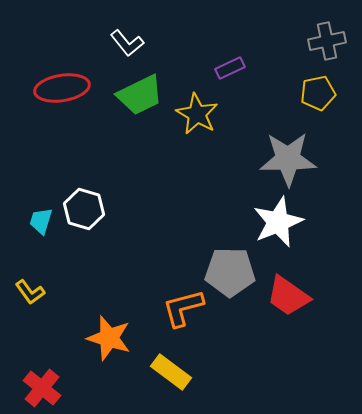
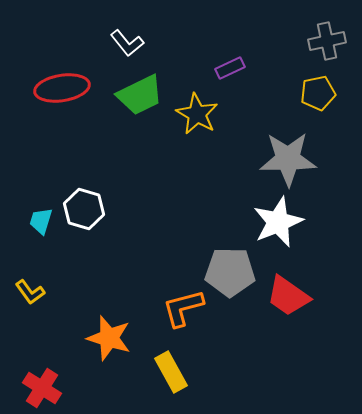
yellow rectangle: rotated 24 degrees clockwise
red cross: rotated 6 degrees counterclockwise
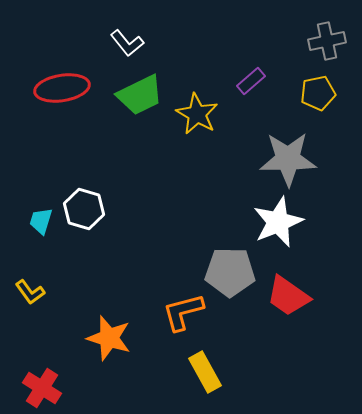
purple rectangle: moved 21 px right, 13 px down; rotated 16 degrees counterclockwise
orange L-shape: moved 4 px down
yellow rectangle: moved 34 px right
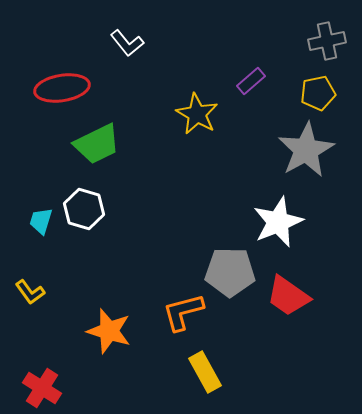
green trapezoid: moved 43 px left, 49 px down
gray star: moved 18 px right, 9 px up; rotated 28 degrees counterclockwise
orange star: moved 7 px up
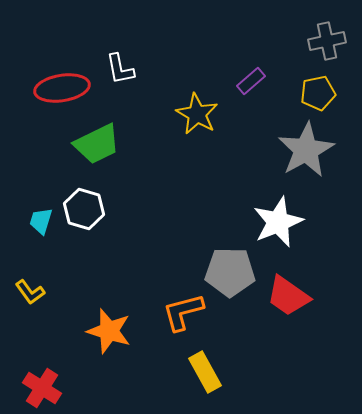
white L-shape: moved 7 px left, 26 px down; rotated 28 degrees clockwise
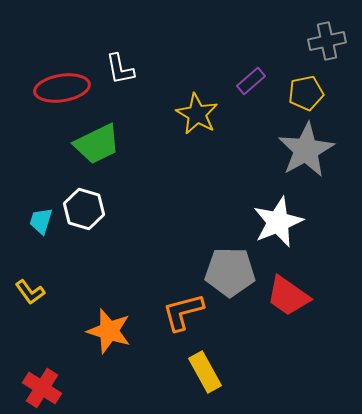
yellow pentagon: moved 12 px left
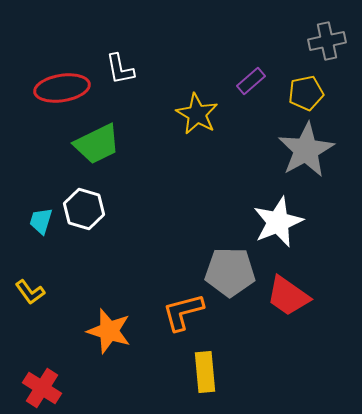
yellow rectangle: rotated 24 degrees clockwise
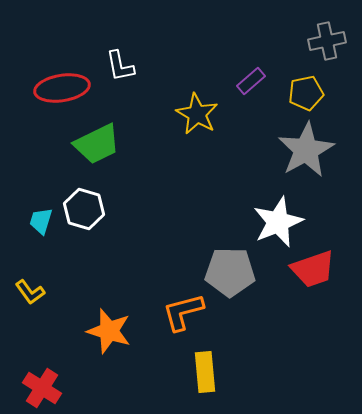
white L-shape: moved 3 px up
red trapezoid: moved 25 px right, 27 px up; rotated 54 degrees counterclockwise
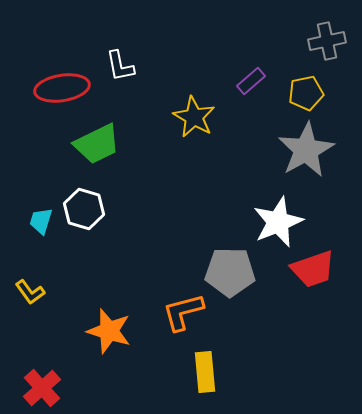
yellow star: moved 3 px left, 3 px down
red cross: rotated 15 degrees clockwise
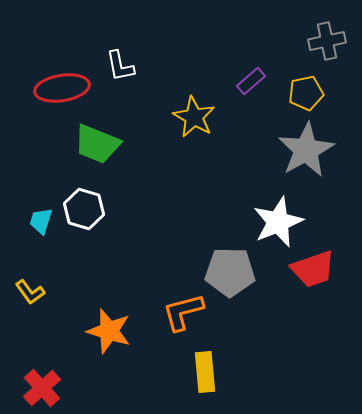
green trapezoid: rotated 48 degrees clockwise
